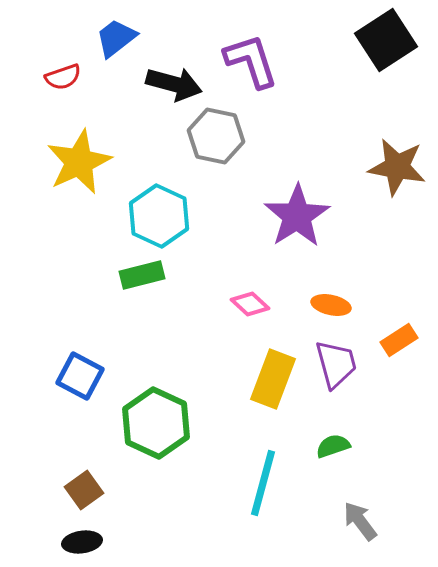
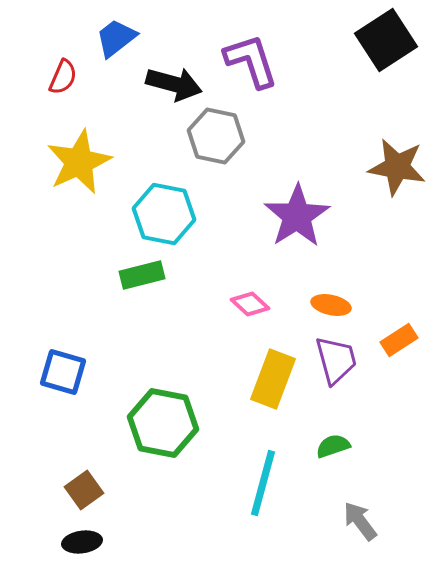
red semicircle: rotated 48 degrees counterclockwise
cyan hexagon: moved 5 px right, 2 px up; rotated 14 degrees counterclockwise
purple trapezoid: moved 4 px up
blue square: moved 17 px left, 4 px up; rotated 12 degrees counterclockwise
green hexagon: moved 7 px right; rotated 14 degrees counterclockwise
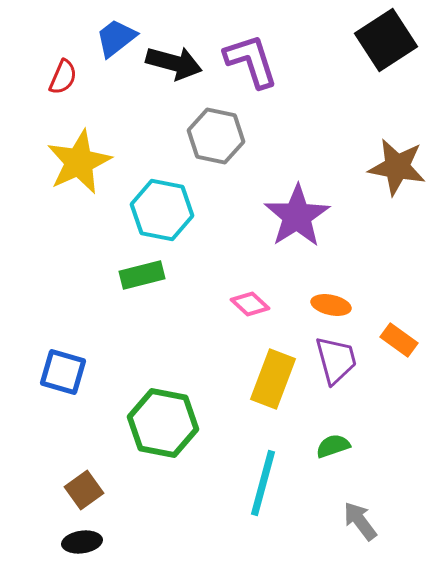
black arrow: moved 21 px up
cyan hexagon: moved 2 px left, 4 px up
orange rectangle: rotated 69 degrees clockwise
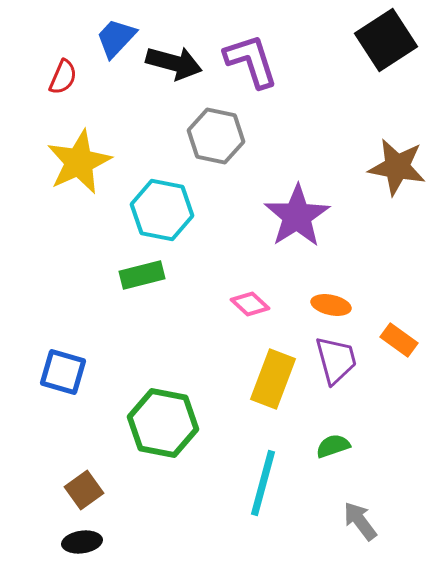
blue trapezoid: rotated 9 degrees counterclockwise
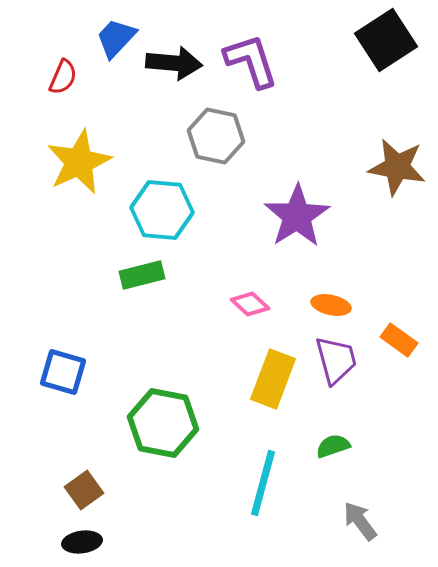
black arrow: rotated 10 degrees counterclockwise
cyan hexagon: rotated 6 degrees counterclockwise
